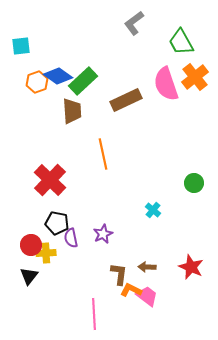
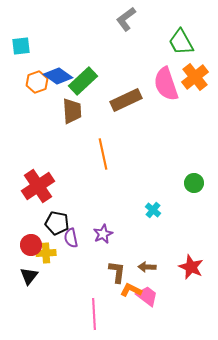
gray L-shape: moved 8 px left, 4 px up
red cross: moved 12 px left, 6 px down; rotated 12 degrees clockwise
brown L-shape: moved 2 px left, 2 px up
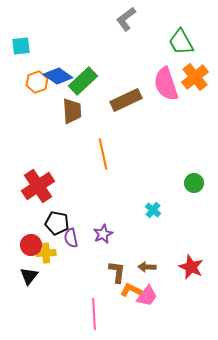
pink trapezoid: rotated 90 degrees clockwise
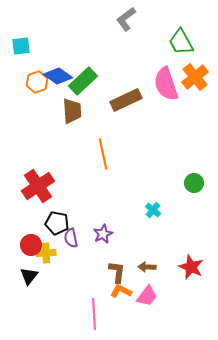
orange L-shape: moved 10 px left, 1 px down
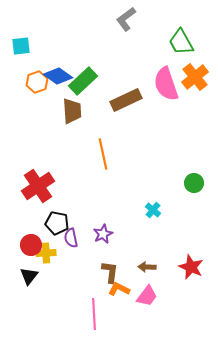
brown L-shape: moved 7 px left
orange L-shape: moved 2 px left, 2 px up
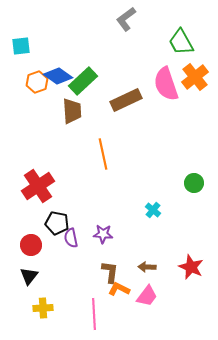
purple star: rotated 30 degrees clockwise
yellow cross: moved 3 px left, 55 px down
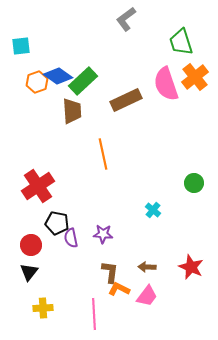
green trapezoid: rotated 12 degrees clockwise
black triangle: moved 4 px up
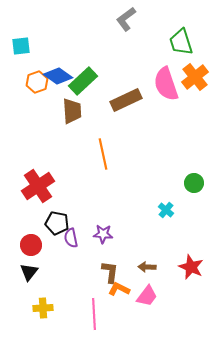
cyan cross: moved 13 px right
